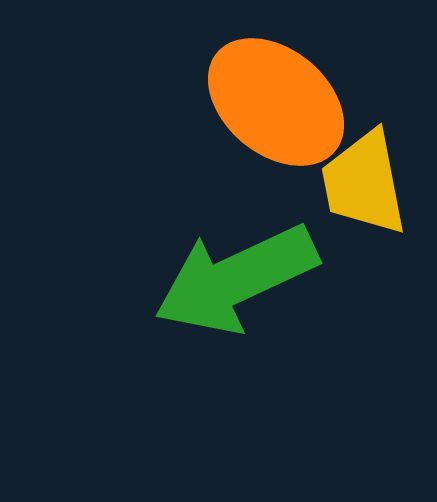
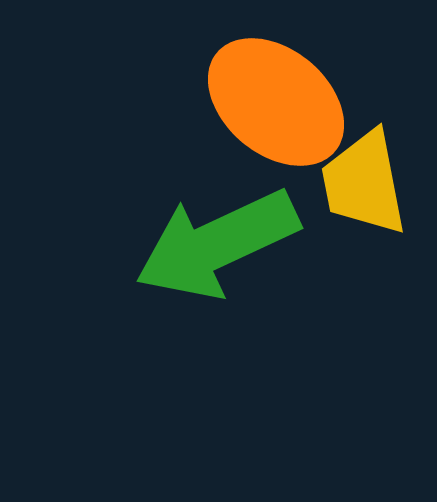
green arrow: moved 19 px left, 35 px up
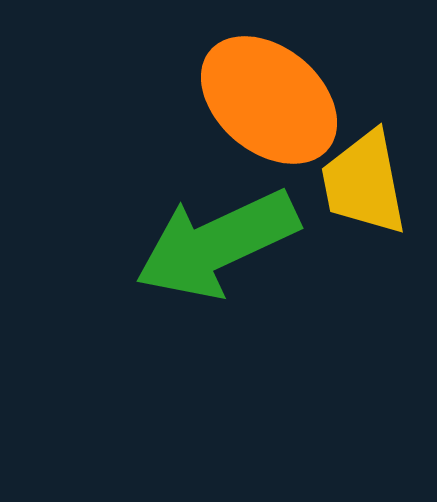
orange ellipse: moved 7 px left, 2 px up
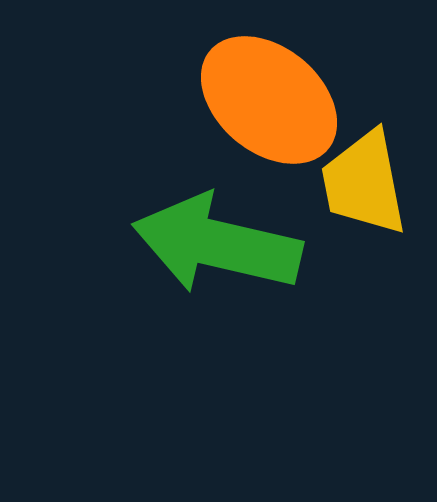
green arrow: rotated 38 degrees clockwise
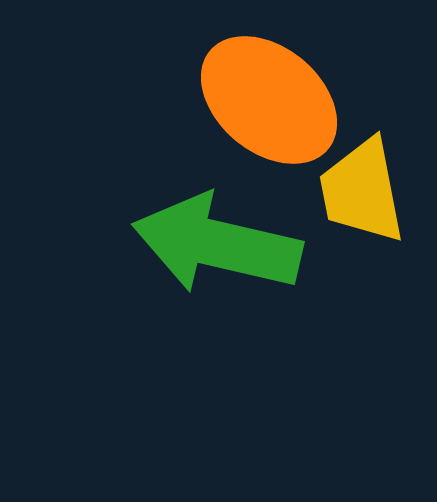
yellow trapezoid: moved 2 px left, 8 px down
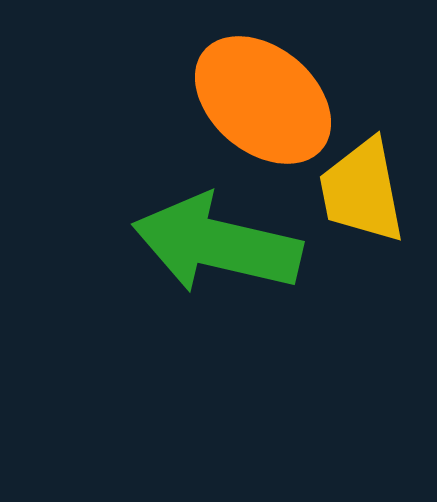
orange ellipse: moved 6 px left
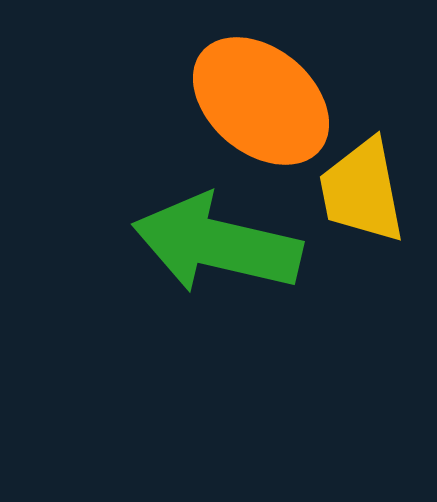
orange ellipse: moved 2 px left, 1 px down
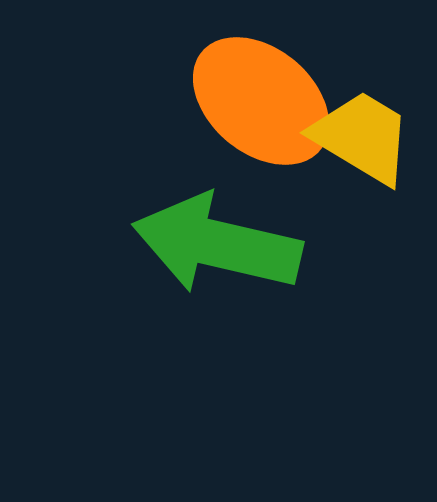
yellow trapezoid: moved 54 px up; rotated 132 degrees clockwise
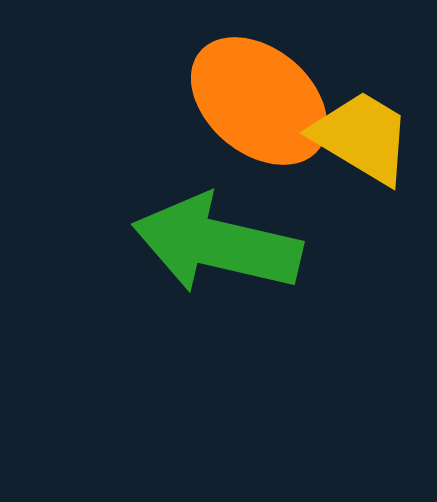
orange ellipse: moved 2 px left
